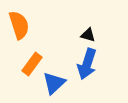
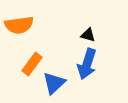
orange semicircle: rotated 100 degrees clockwise
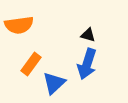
orange rectangle: moved 1 px left
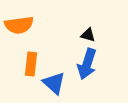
orange rectangle: rotated 30 degrees counterclockwise
blue triangle: rotated 35 degrees counterclockwise
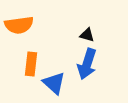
black triangle: moved 1 px left
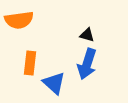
orange semicircle: moved 5 px up
orange rectangle: moved 1 px left, 1 px up
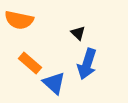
orange semicircle: rotated 20 degrees clockwise
black triangle: moved 9 px left, 2 px up; rotated 28 degrees clockwise
orange rectangle: rotated 55 degrees counterclockwise
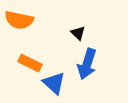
orange rectangle: rotated 15 degrees counterclockwise
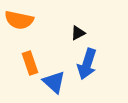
black triangle: rotated 49 degrees clockwise
orange rectangle: rotated 45 degrees clockwise
blue triangle: moved 1 px up
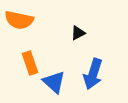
blue arrow: moved 6 px right, 10 px down
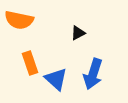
blue triangle: moved 2 px right, 3 px up
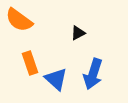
orange semicircle: rotated 24 degrees clockwise
